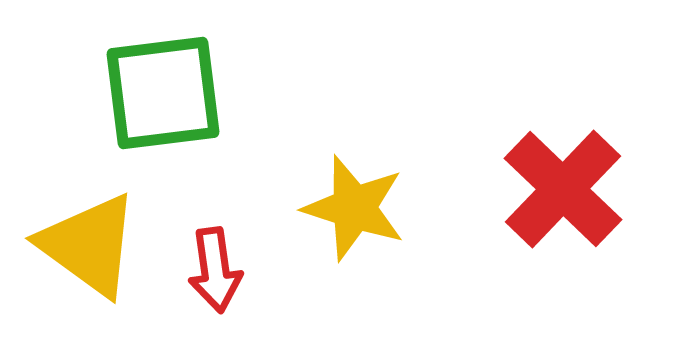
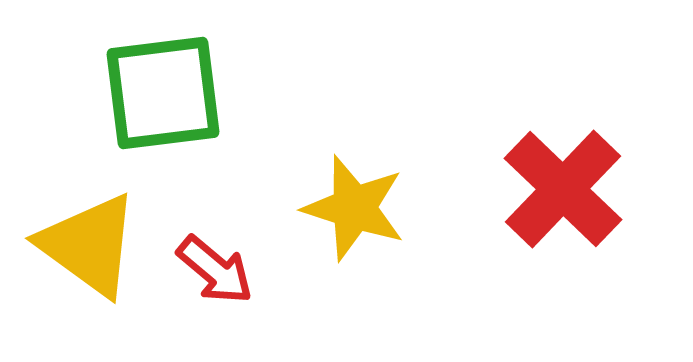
red arrow: rotated 42 degrees counterclockwise
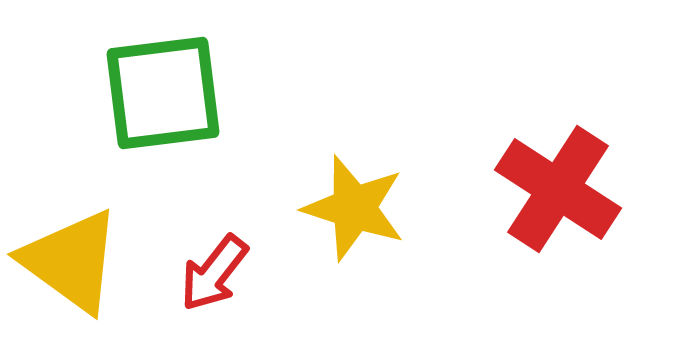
red cross: moved 5 px left; rotated 11 degrees counterclockwise
yellow triangle: moved 18 px left, 16 px down
red arrow: moved 1 px left, 3 px down; rotated 88 degrees clockwise
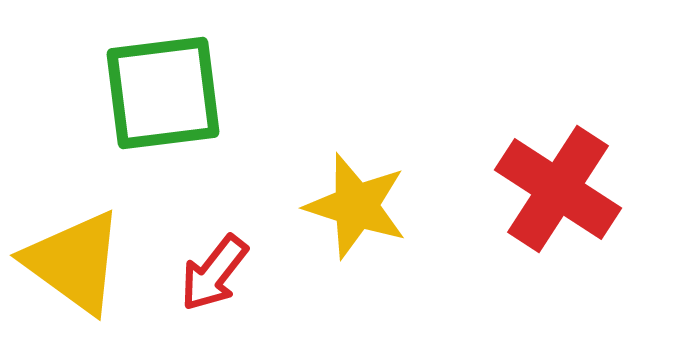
yellow star: moved 2 px right, 2 px up
yellow triangle: moved 3 px right, 1 px down
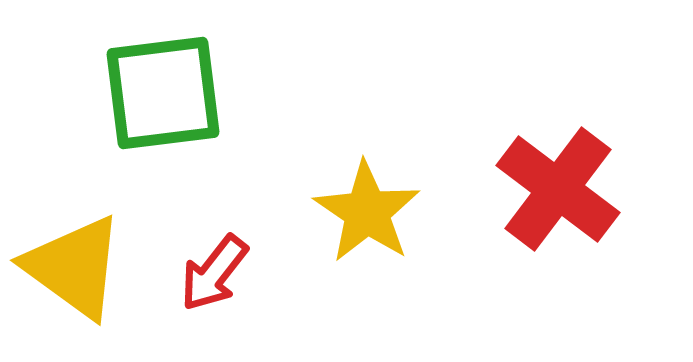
red cross: rotated 4 degrees clockwise
yellow star: moved 11 px right, 6 px down; rotated 16 degrees clockwise
yellow triangle: moved 5 px down
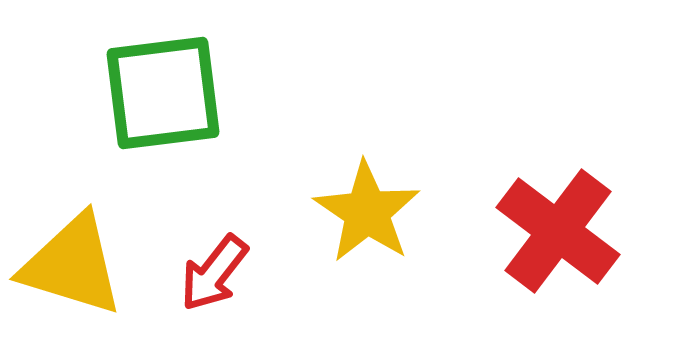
red cross: moved 42 px down
yellow triangle: moved 2 px left, 2 px up; rotated 19 degrees counterclockwise
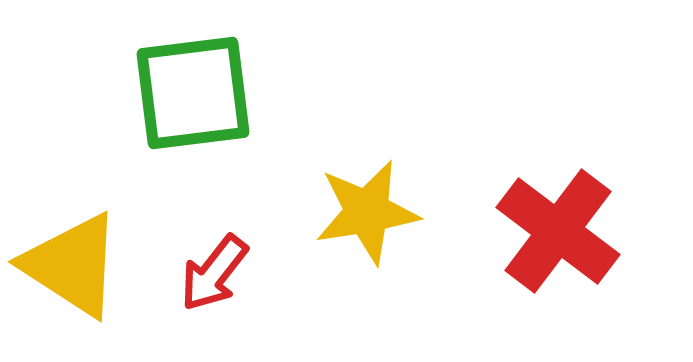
green square: moved 30 px right
yellow star: rotated 29 degrees clockwise
yellow triangle: rotated 16 degrees clockwise
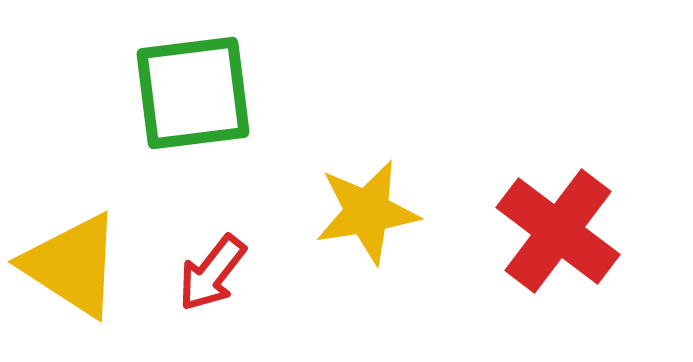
red arrow: moved 2 px left
